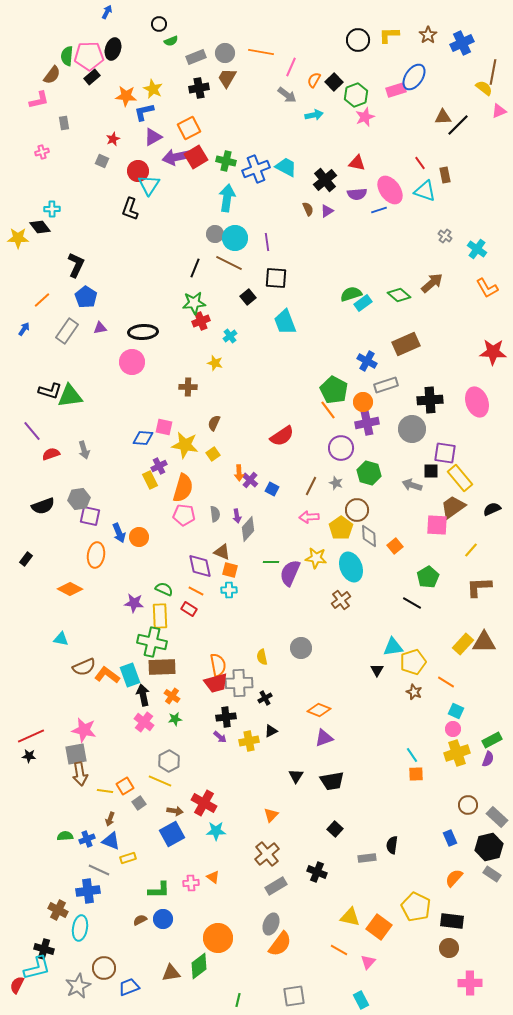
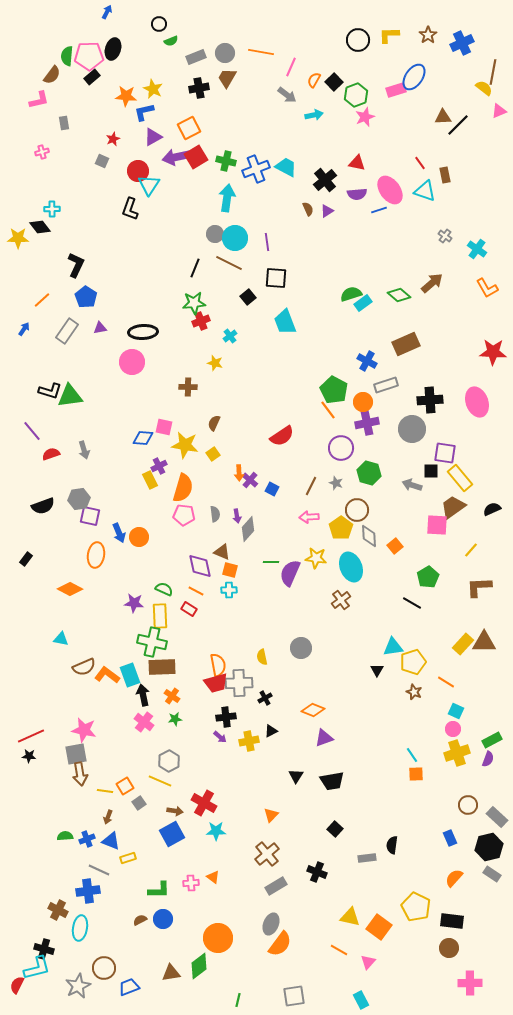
orange diamond at (319, 710): moved 6 px left
brown arrow at (110, 819): moved 2 px left, 2 px up
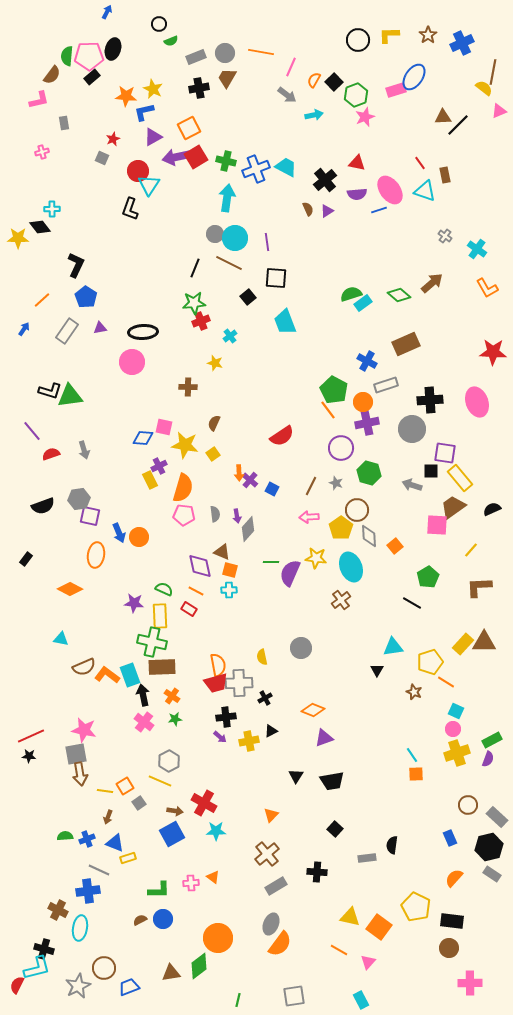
gray square at (102, 161): moved 3 px up
yellow pentagon at (413, 662): moved 17 px right
blue triangle at (111, 841): moved 4 px right, 2 px down
black cross at (317, 872): rotated 18 degrees counterclockwise
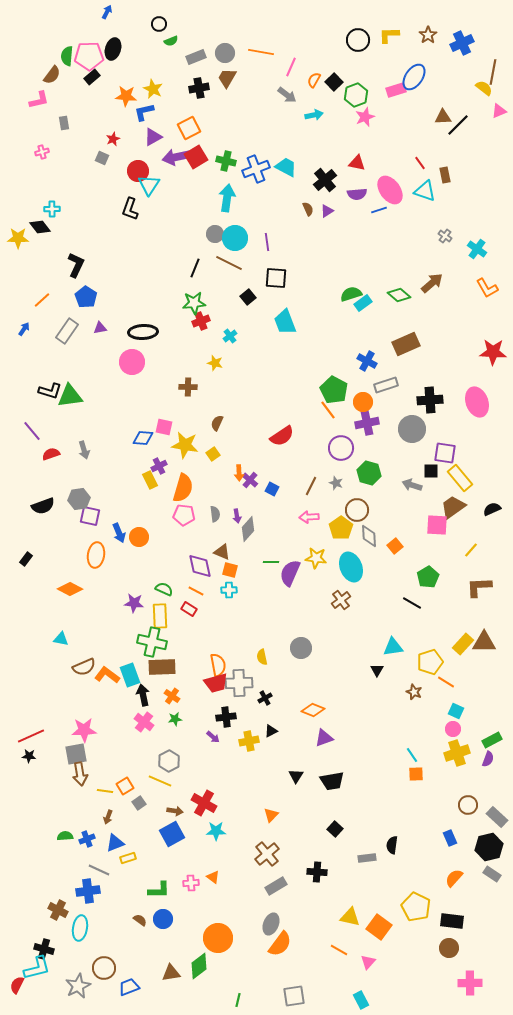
brown semicircle at (214, 423): moved 3 px right
pink star at (84, 730): rotated 15 degrees counterclockwise
purple arrow at (220, 737): moved 7 px left
blue triangle at (115, 843): rotated 42 degrees counterclockwise
brown semicircle at (140, 920): rotated 64 degrees clockwise
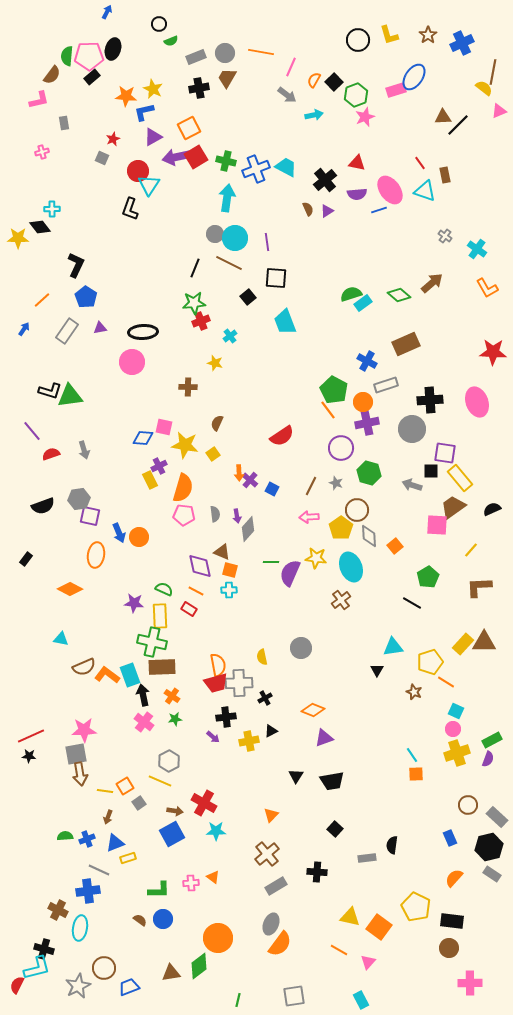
yellow L-shape at (389, 35): rotated 105 degrees counterclockwise
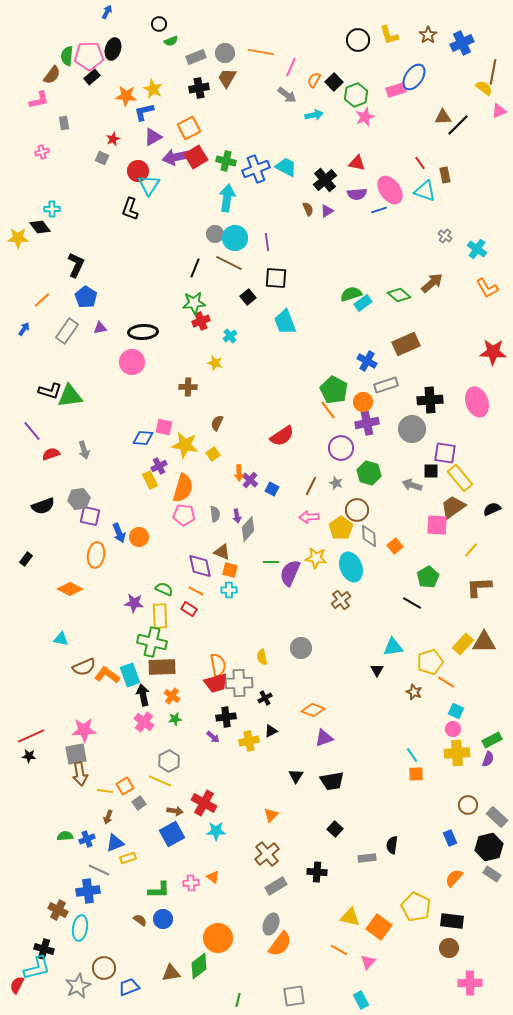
yellow cross at (457, 753): rotated 15 degrees clockwise
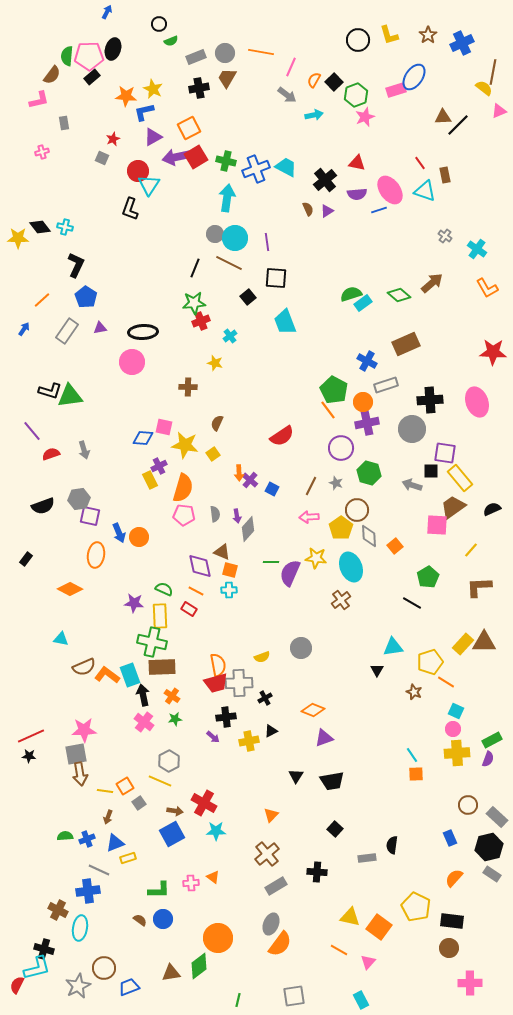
cyan cross at (52, 209): moved 13 px right, 18 px down; rotated 14 degrees clockwise
yellow semicircle at (262, 657): rotated 98 degrees counterclockwise
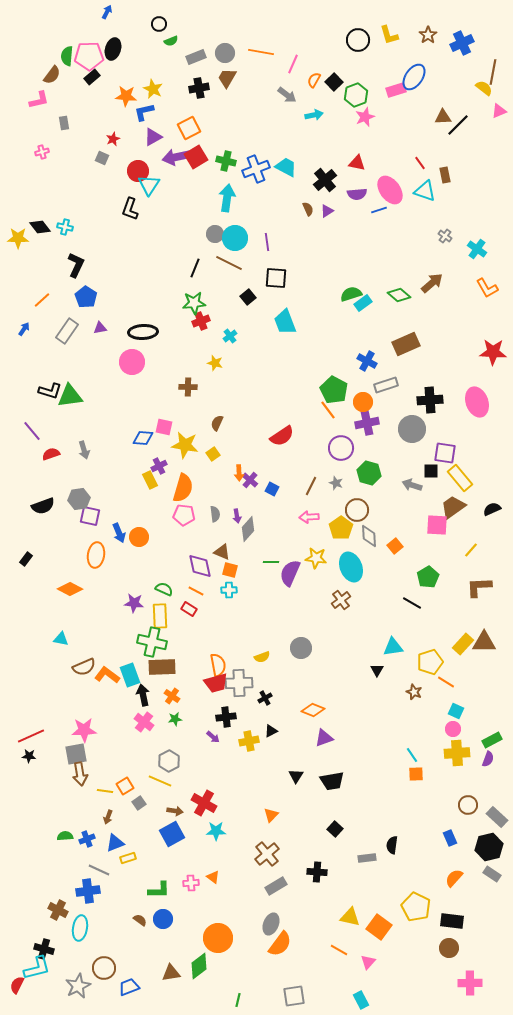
pink line at (291, 67): moved 2 px right, 3 px up
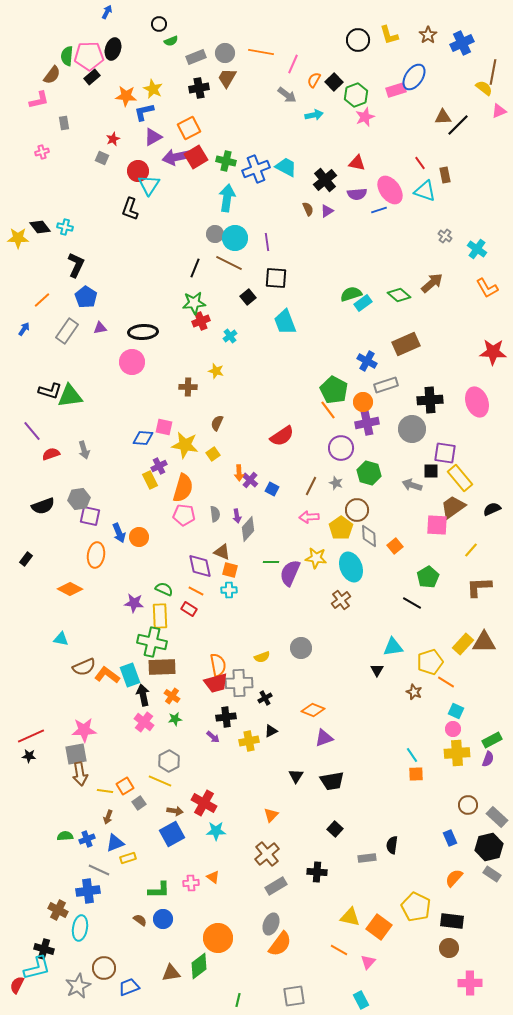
yellow star at (215, 363): moved 1 px right, 8 px down
